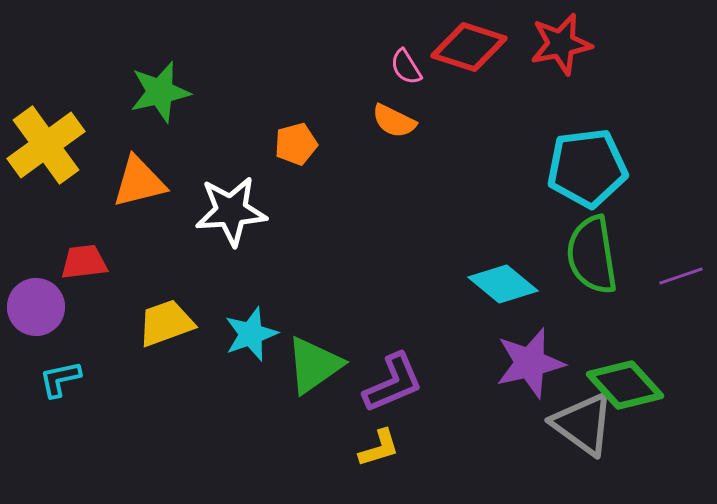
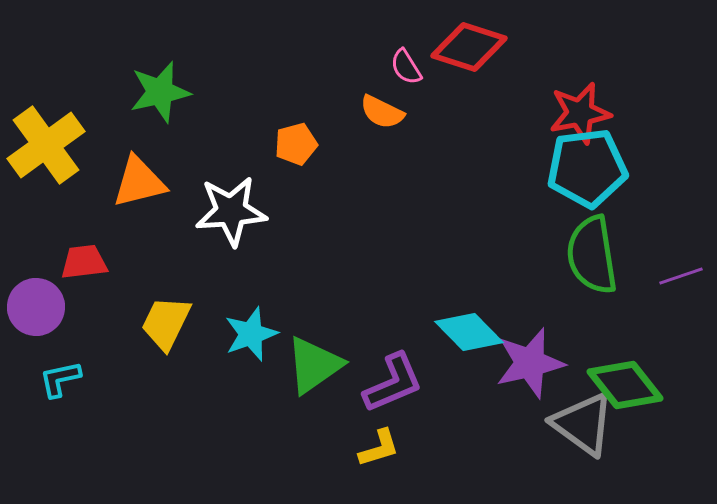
red star: moved 19 px right, 69 px down
orange semicircle: moved 12 px left, 9 px up
cyan diamond: moved 34 px left, 48 px down; rotated 6 degrees clockwise
yellow trapezoid: rotated 44 degrees counterclockwise
green diamond: rotated 4 degrees clockwise
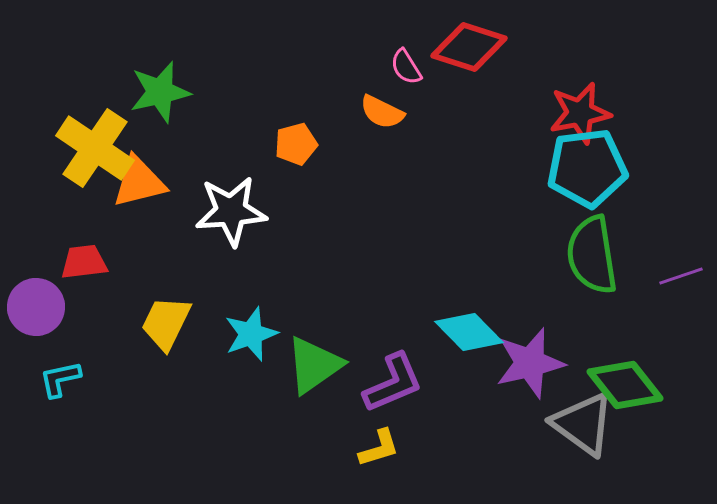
yellow cross: moved 49 px right, 3 px down; rotated 20 degrees counterclockwise
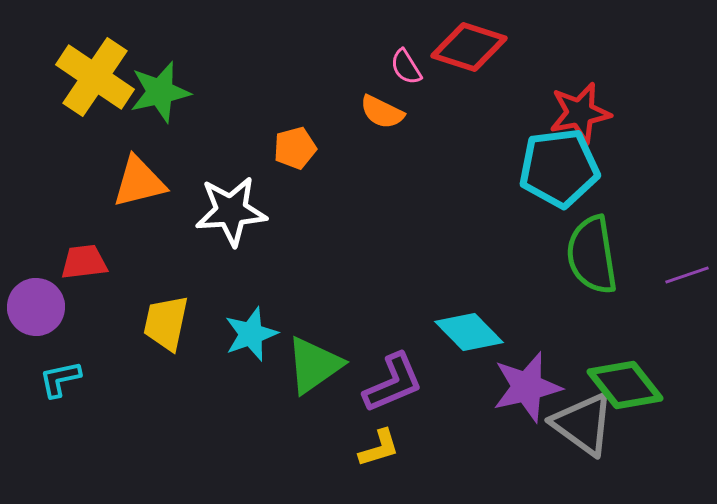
orange pentagon: moved 1 px left, 4 px down
yellow cross: moved 71 px up
cyan pentagon: moved 28 px left
purple line: moved 6 px right, 1 px up
yellow trapezoid: rotated 14 degrees counterclockwise
purple star: moved 3 px left, 24 px down
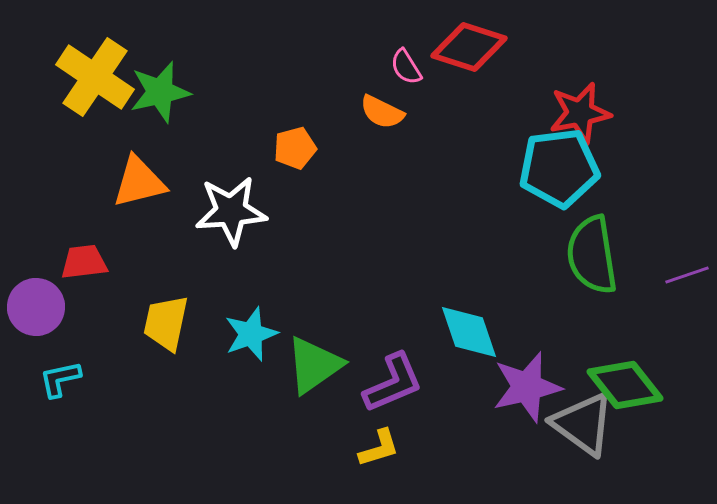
cyan diamond: rotated 26 degrees clockwise
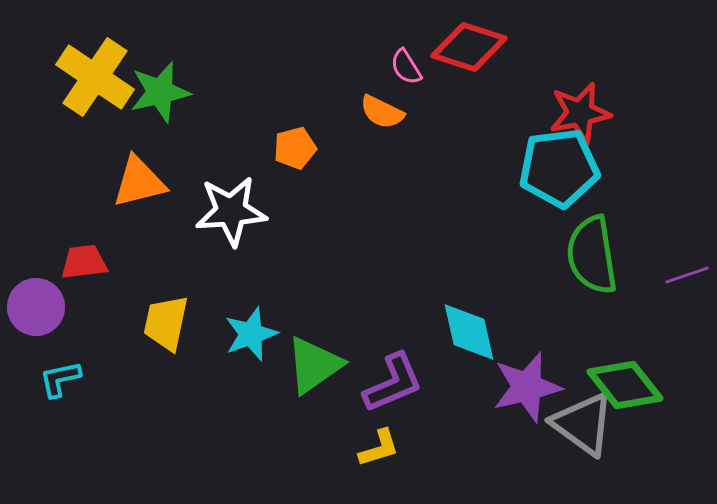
cyan diamond: rotated 6 degrees clockwise
